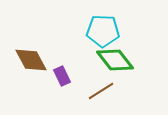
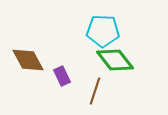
brown diamond: moved 3 px left
brown line: moved 6 px left; rotated 40 degrees counterclockwise
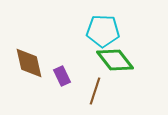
brown diamond: moved 1 px right, 3 px down; rotated 16 degrees clockwise
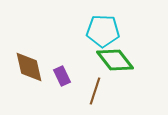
brown diamond: moved 4 px down
